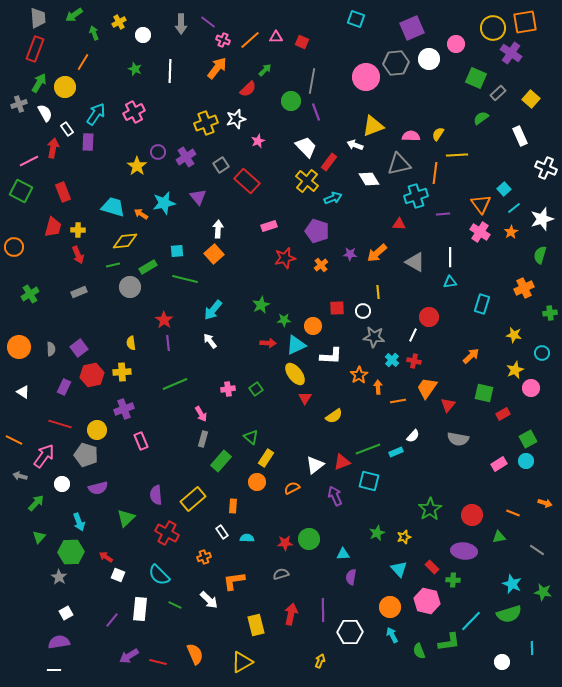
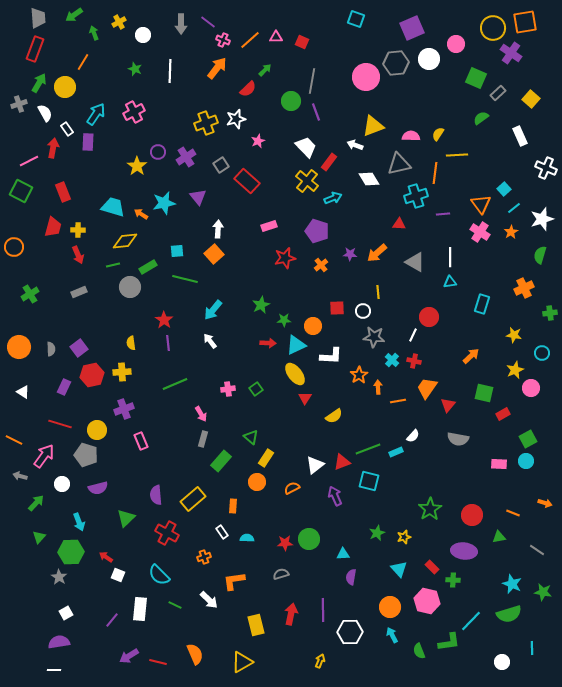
pink rectangle at (499, 464): rotated 35 degrees clockwise
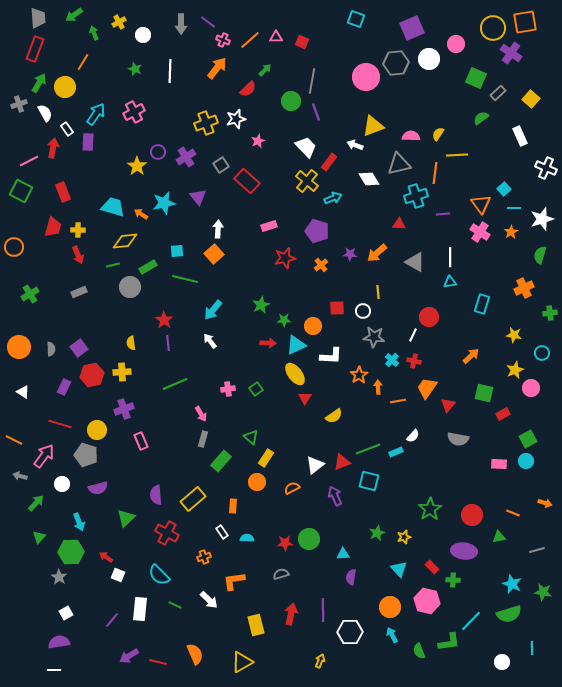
cyan line at (514, 208): rotated 40 degrees clockwise
gray line at (537, 550): rotated 49 degrees counterclockwise
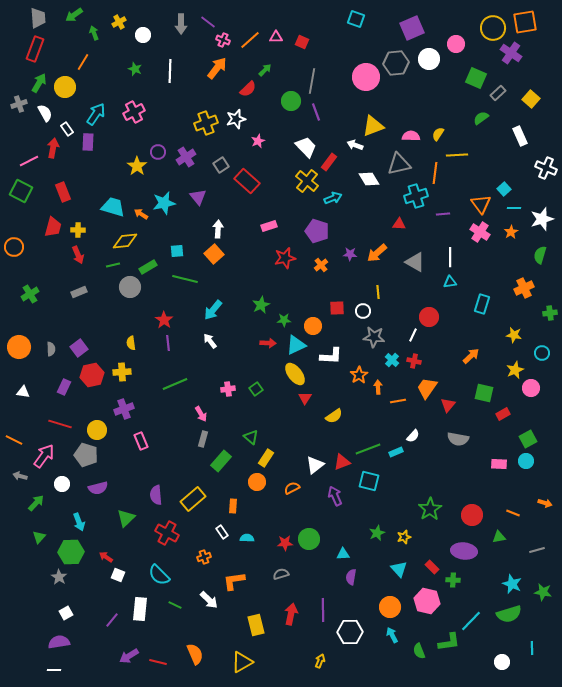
white triangle at (23, 392): rotated 24 degrees counterclockwise
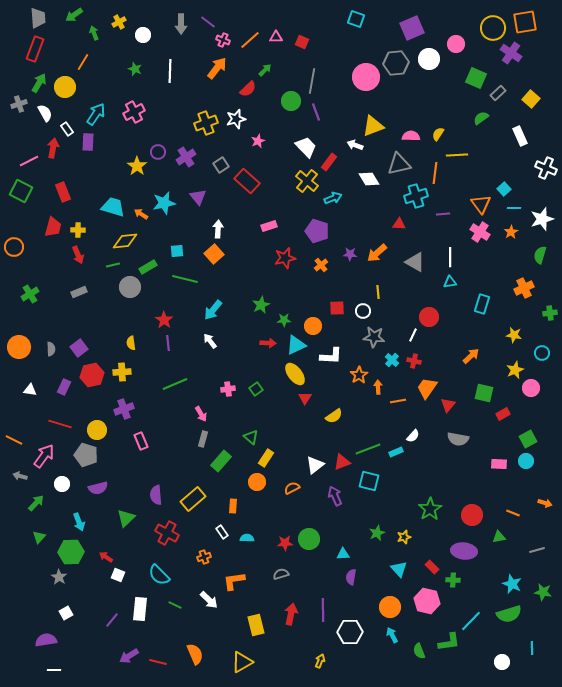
white triangle at (23, 392): moved 7 px right, 2 px up
purple semicircle at (59, 642): moved 13 px left, 2 px up
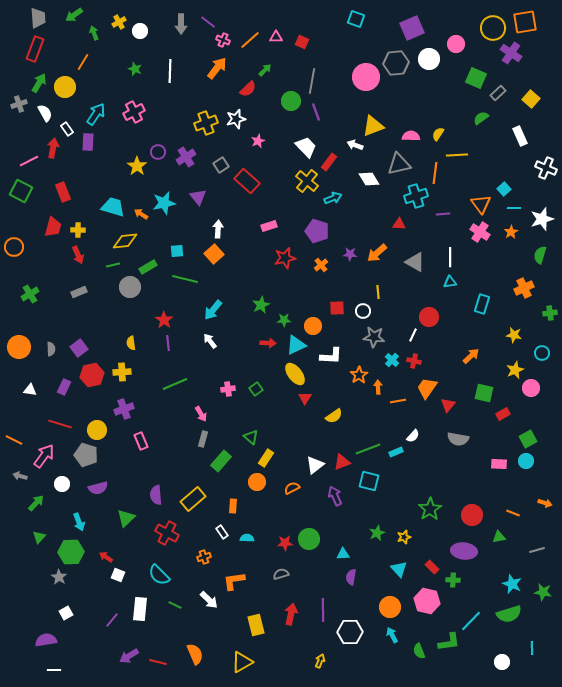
white circle at (143, 35): moved 3 px left, 4 px up
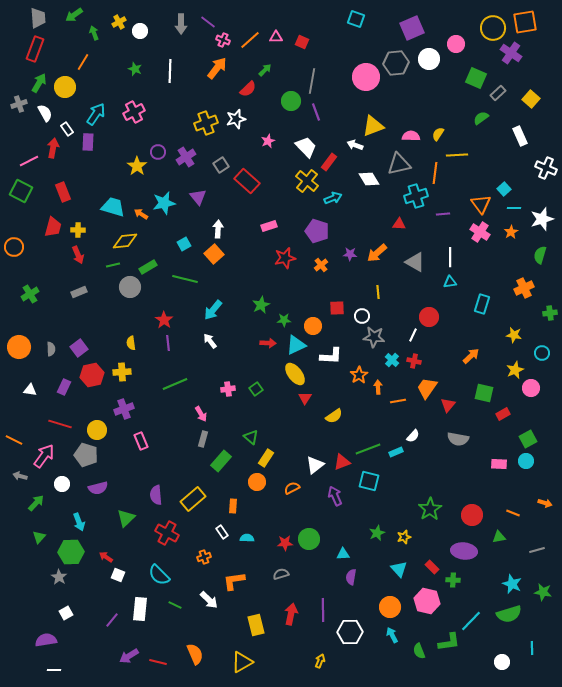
pink star at (258, 141): moved 10 px right
cyan square at (177, 251): moved 7 px right, 7 px up; rotated 24 degrees counterclockwise
white circle at (363, 311): moved 1 px left, 5 px down
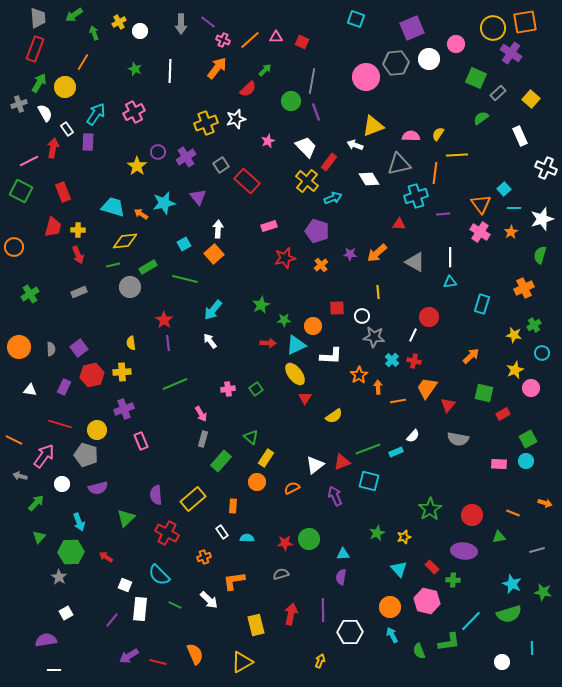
green cross at (550, 313): moved 16 px left, 12 px down; rotated 24 degrees counterclockwise
white square at (118, 575): moved 7 px right, 10 px down
purple semicircle at (351, 577): moved 10 px left
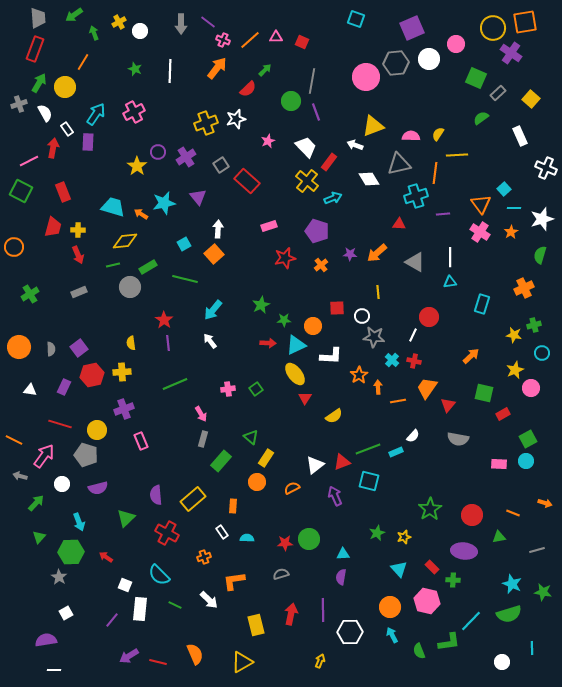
green cross at (534, 325): rotated 16 degrees clockwise
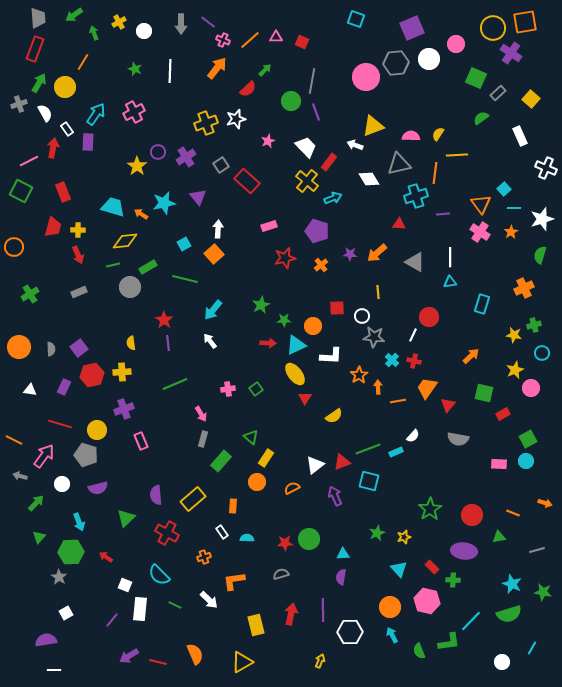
white circle at (140, 31): moved 4 px right
cyan line at (532, 648): rotated 32 degrees clockwise
